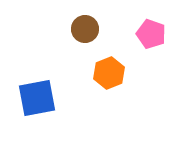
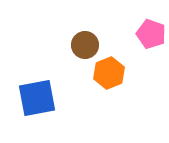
brown circle: moved 16 px down
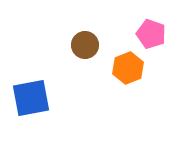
orange hexagon: moved 19 px right, 5 px up
blue square: moved 6 px left
